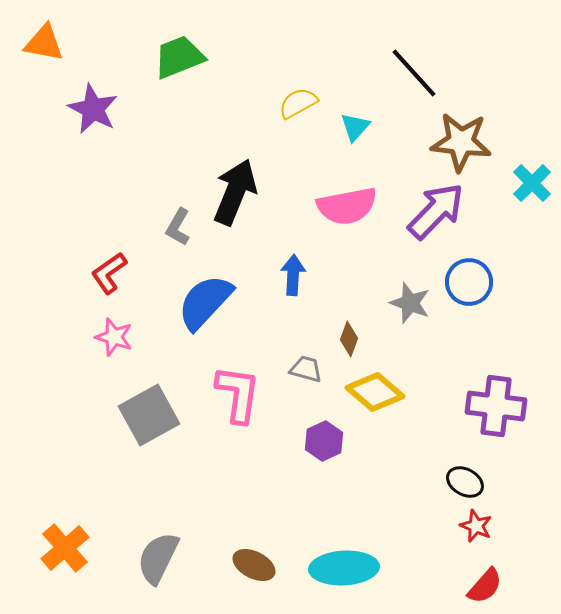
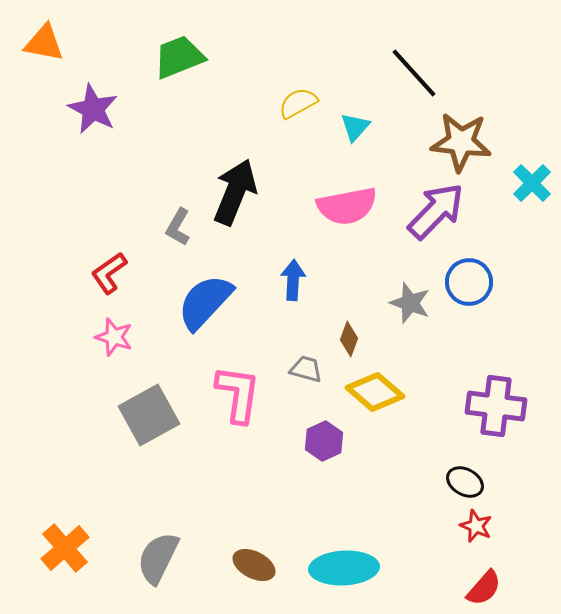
blue arrow: moved 5 px down
red semicircle: moved 1 px left, 2 px down
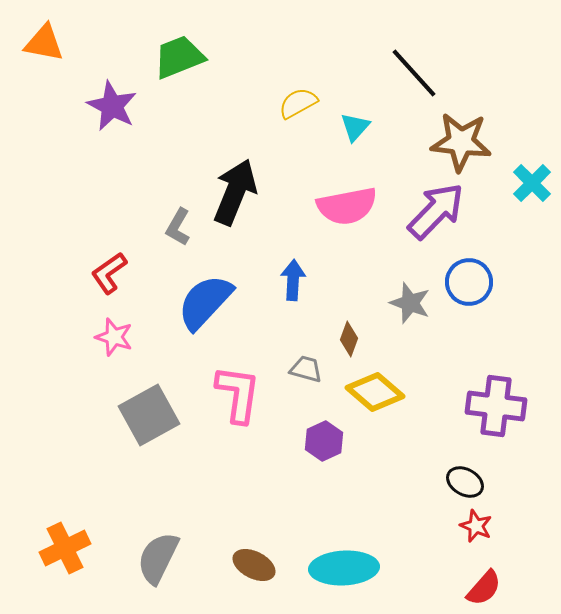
purple star: moved 19 px right, 3 px up
orange cross: rotated 15 degrees clockwise
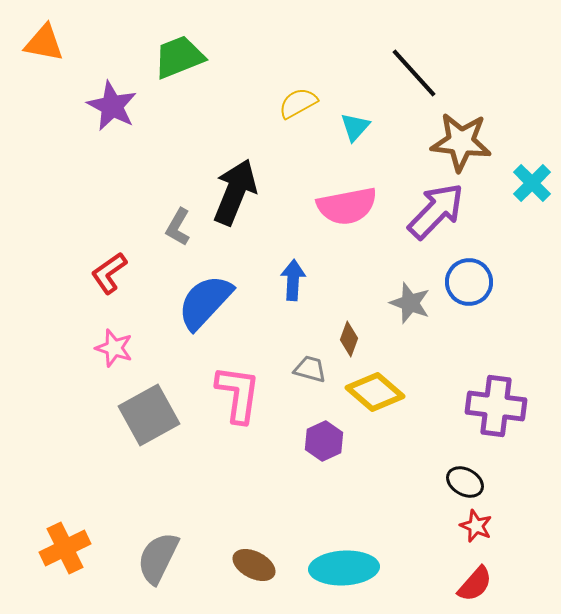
pink star: moved 11 px down
gray trapezoid: moved 4 px right
red semicircle: moved 9 px left, 4 px up
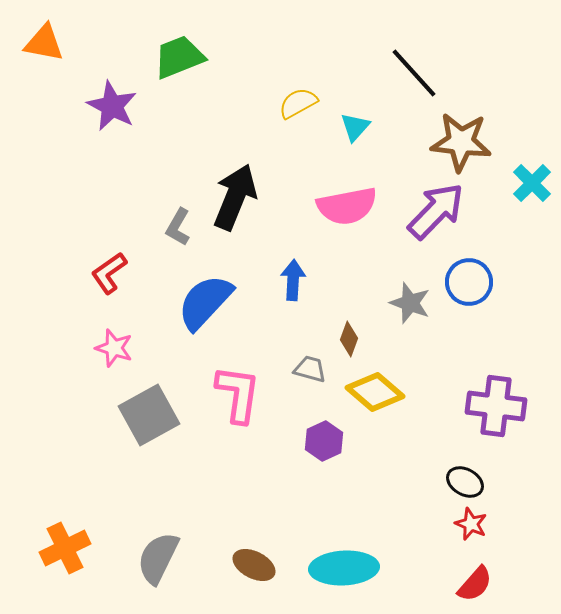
black arrow: moved 5 px down
red star: moved 5 px left, 2 px up
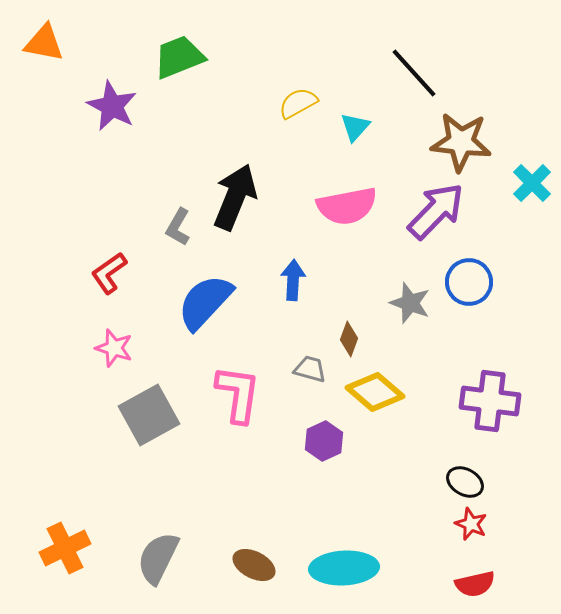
purple cross: moved 6 px left, 5 px up
red semicircle: rotated 36 degrees clockwise
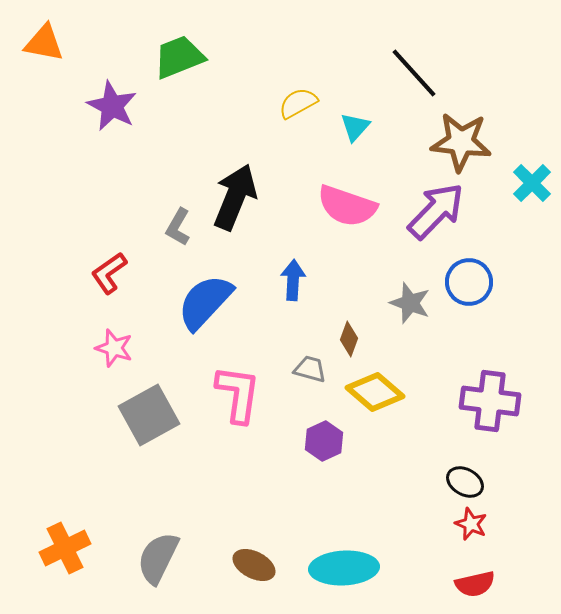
pink semicircle: rotated 30 degrees clockwise
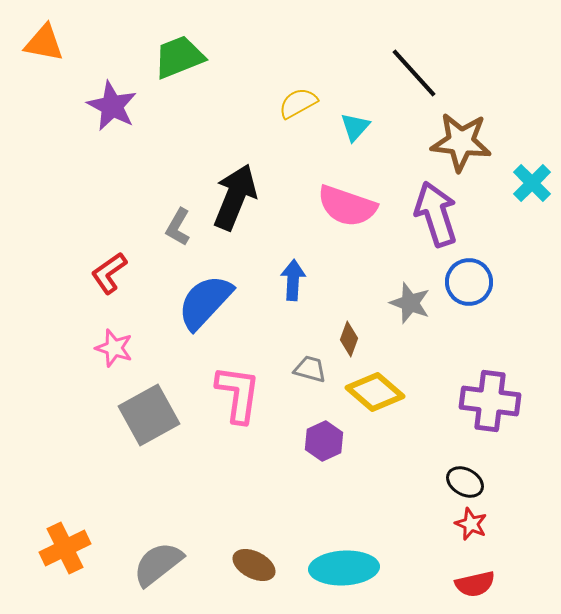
purple arrow: moved 3 px down; rotated 62 degrees counterclockwise
gray semicircle: moved 6 px down; rotated 26 degrees clockwise
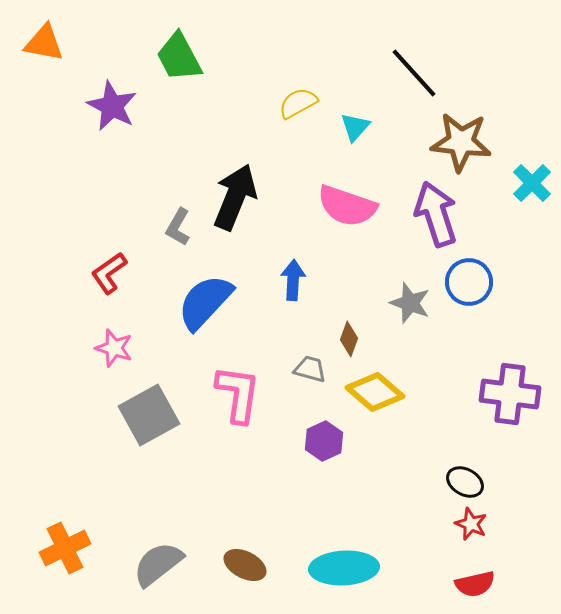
green trapezoid: rotated 96 degrees counterclockwise
purple cross: moved 20 px right, 7 px up
brown ellipse: moved 9 px left
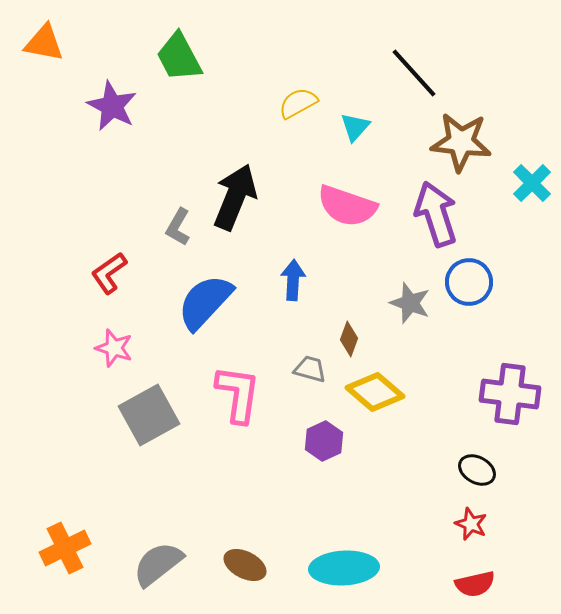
black ellipse: moved 12 px right, 12 px up
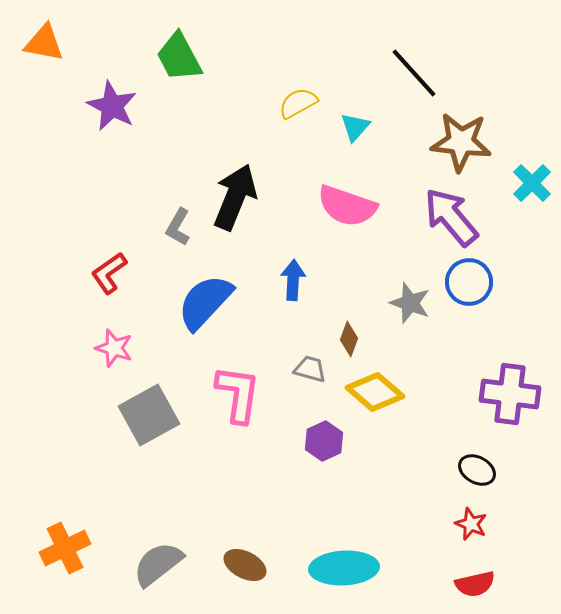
purple arrow: moved 15 px right, 3 px down; rotated 22 degrees counterclockwise
